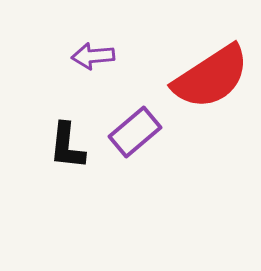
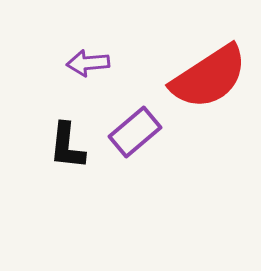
purple arrow: moved 5 px left, 7 px down
red semicircle: moved 2 px left
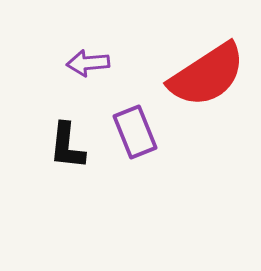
red semicircle: moved 2 px left, 2 px up
purple rectangle: rotated 72 degrees counterclockwise
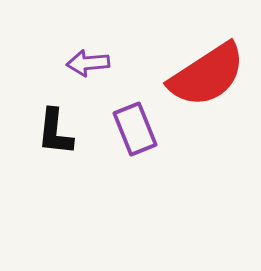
purple rectangle: moved 3 px up
black L-shape: moved 12 px left, 14 px up
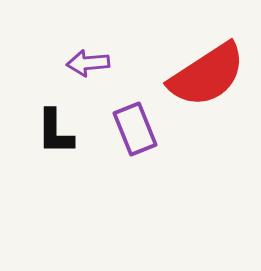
black L-shape: rotated 6 degrees counterclockwise
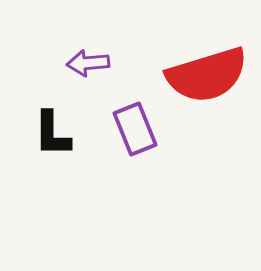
red semicircle: rotated 16 degrees clockwise
black L-shape: moved 3 px left, 2 px down
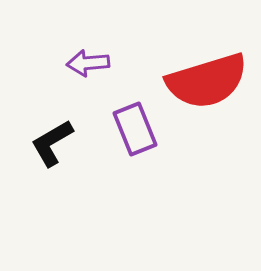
red semicircle: moved 6 px down
black L-shape: moved 9 px down; rotated 60 degrees clockwise
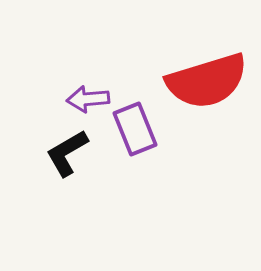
purple arrow: moved 36 px down
black L-shape: moved 15 px right, 10 px down
